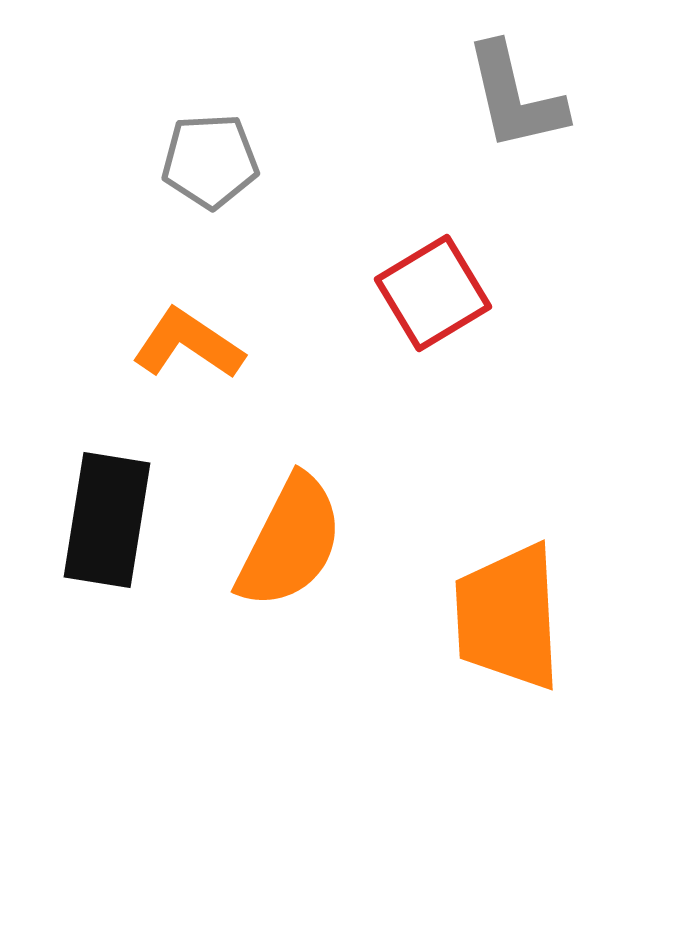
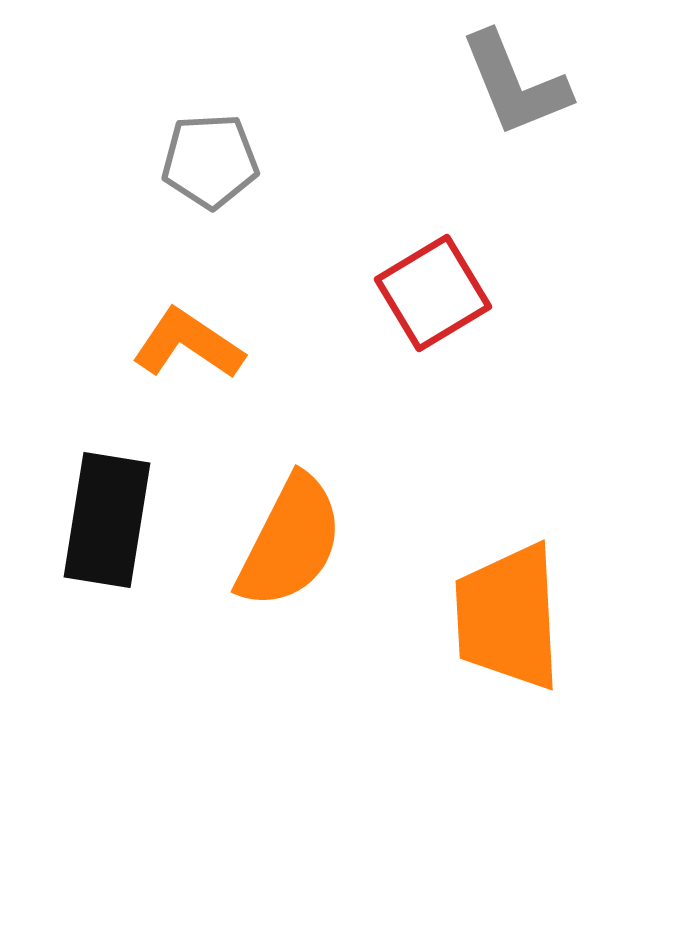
gray L-shape: moved 13 px up; rotated 9 degrees counterclockwise
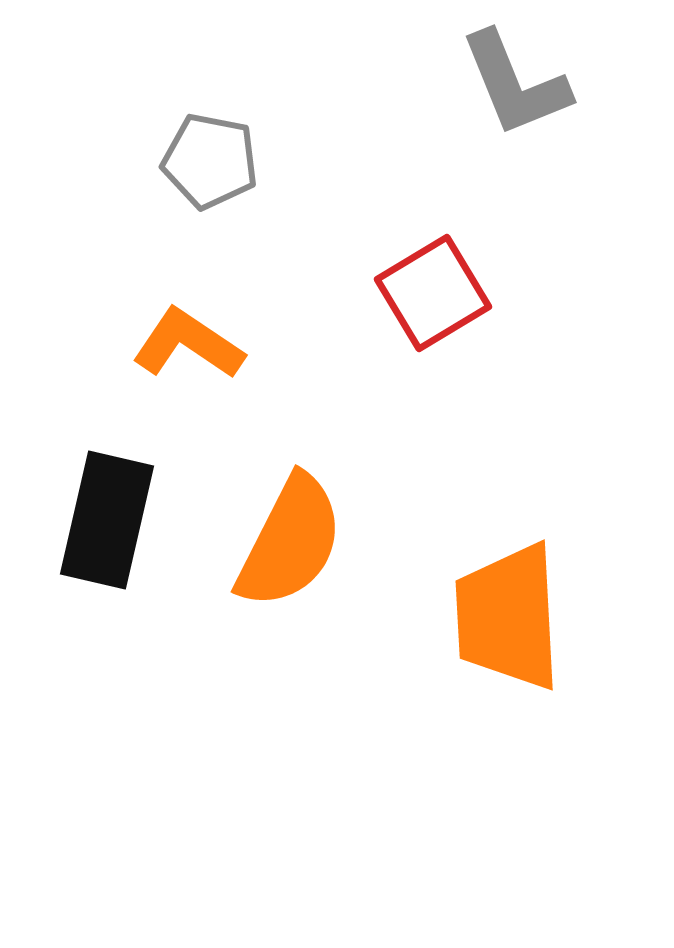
gray pentagon: rotated 14 degrees clockwise
black rectangle: rotated 4 degrees clockwise
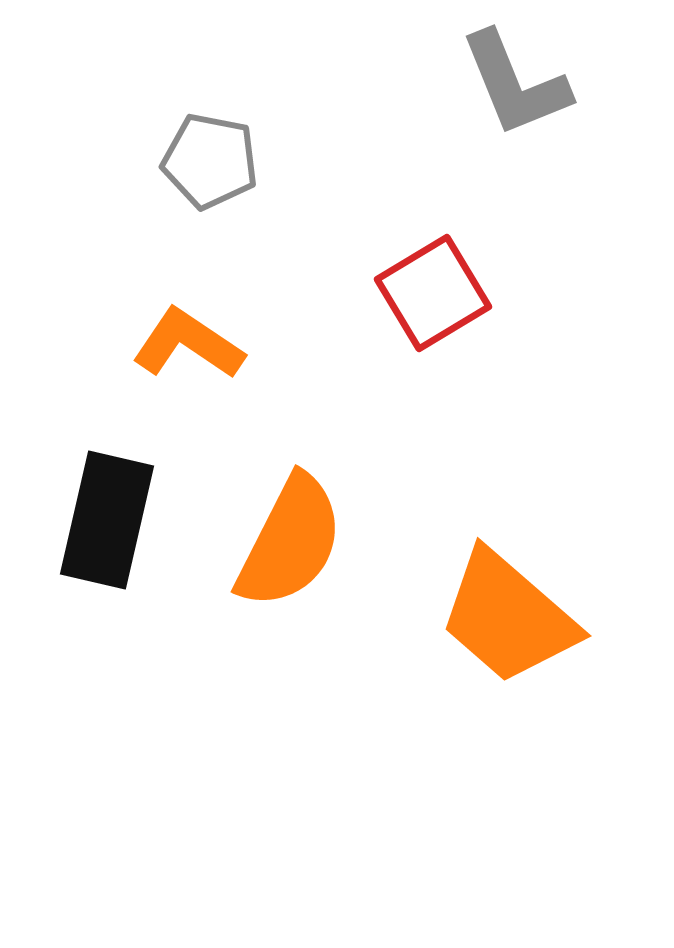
orange trapezoid: rotated 46 degrees counterclockwise
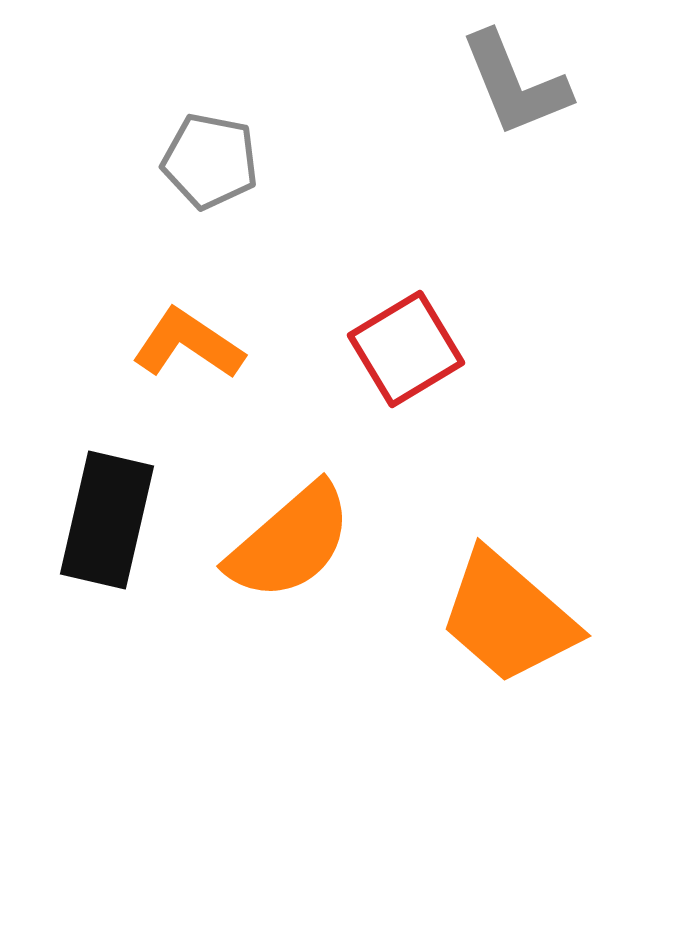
red square: moved 27 px left, 56 px down
orange semicircle: rotated 22 degrees clockwise
